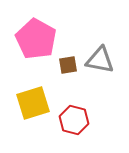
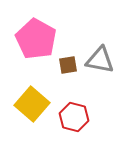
yellow square: moved 1 px left, 1 px down; rotated 32 degrees counterclockwise
red hexagon: moved 3 px up
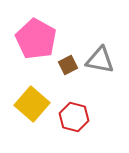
brown square: rotated 18 degrees counterclockwise
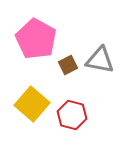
red hexagon: moved 2 px left, 2 px up
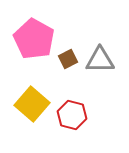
pink pentagon: moved 2 px left
gray triangle: rotated 12 degrees counterclockwise
brown square: moved 6 px up
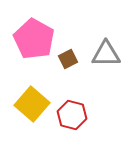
gray triangle: moved 6 px right, 6 px up
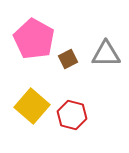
yellow square: moved 2 px down
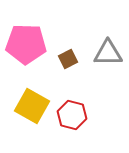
pink pentagon: moved 8 px left, 5 px down; rotated 27 degrees counterclockwise
gray triangle: moved 2 px right, 1 px up
yellow square: rotated 12 degrees counterclockwise
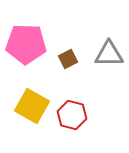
gray triangle: moved 1 px right, 1 px down
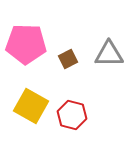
yellow square: moved 1 px left
